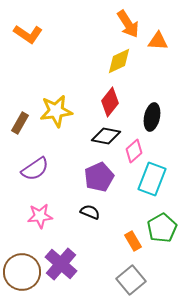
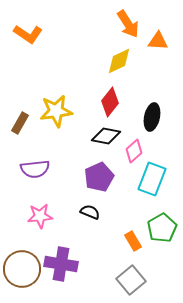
purple semicircle: rotated 28 degrees clockwise
purple cross: rotated 32 degrees counterclockwise
brown circle: moved 3 px up
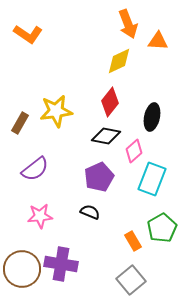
orange arrow: rotated 12 degrees clockwise
purple semicircle: rotated 32 degrees counterclockwise
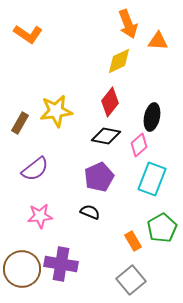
pink diamond: moved 5 px right, 6 px up
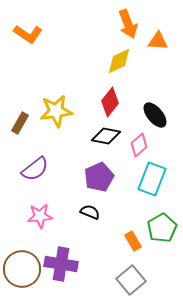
black ellipse: moved 3 px right, 2 px up; rotated 52 degrees counterclockwise
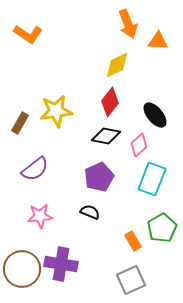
yellow diamond: moved 2 px left, 4 px down
gray square: rotated 16 degrees clockwise
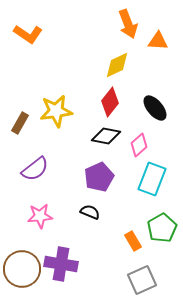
black ellipse: moved 7 px up
gray square: moved 11 px right
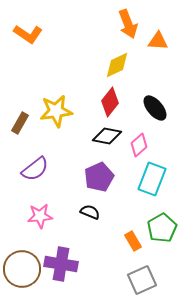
black diamond: moved 1 px right
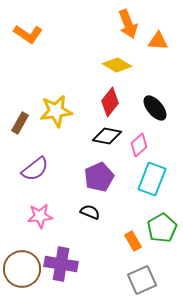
yellow diamond: rotated 56 degrees clockwise
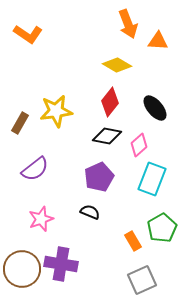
pink star: moved 1 px right, 3 px down; rotated 15 degrees counterclockwise
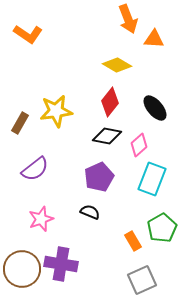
orange arrow: moved 5 px up
orange triangle: moved 4 px left, 2 px up
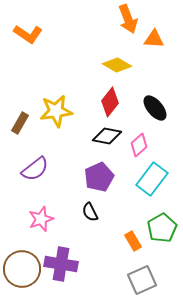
cyan rectangle: rotated 16 degrees clockwise
black semicircle: rotated 138 degrees counterclockwise
